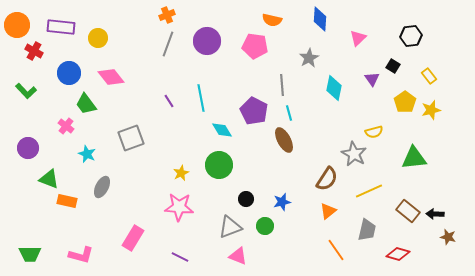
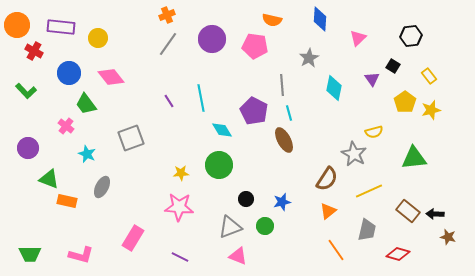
purple circle at (207, 41): moved 5 px right, 2 px up
gray line at (168, 44): rotated 15 degrees clockwise
yellow star at (181, 173): rotated 21 degrees clockwise
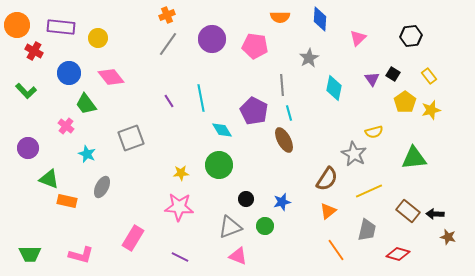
orange semicircle at (272, 20): moved 8 px right, 3 px up; rotated 12 degrees counterclockwise
black square at (393, 66): moved 8 px down
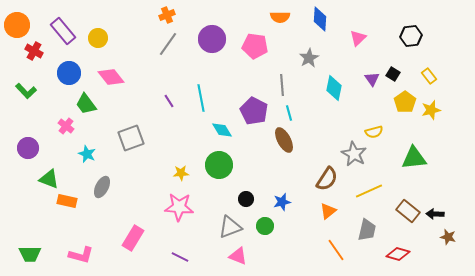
purple rectangle at (61, 27): moved 2 px right, 4 px down; rotated 44 degrees clockwise
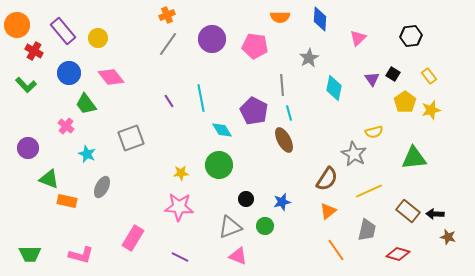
green L-shape at (26, 91): moved 6 px up
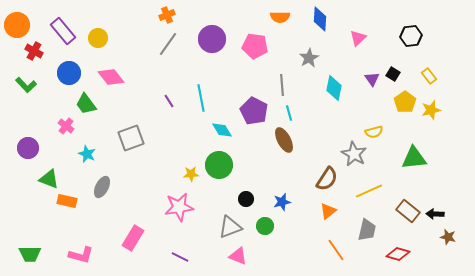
yellow star at (181, 173): moved 10 px right, 1 px down
pink star at (179, 207): rotated 12 degrees counterclockwise
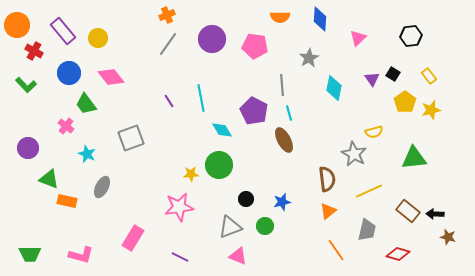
brown semicircle at (327, 179): rotated 40 degrees counterclockwise
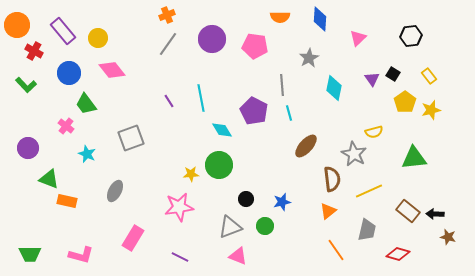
pink diamond at (111, 77): moved 1 px right, 7 px up
brown ellipse at (284, 140): moved 22 px right, 6 px down; rotated 70 degrees clockwise
brown semicircle at (327, 179): moved 5 px right
gray ellipse at (102, 187): moved 13 px right, 4 px down
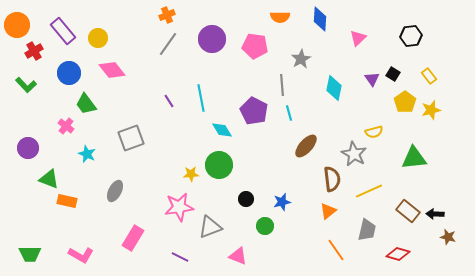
red cross at (34, 51): rotated 30 degrees clockwise
gray star at (309, 58): moved 8 px left, 1 px down
gray triangle at (230, 227): moved 20 px left
pink L-shape at (81, 255): rotated 15 degrees clockwise
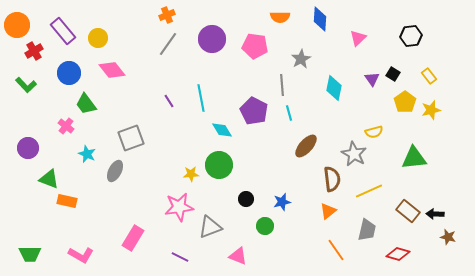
gray ellipse at (115, 191): moved 20 px up
